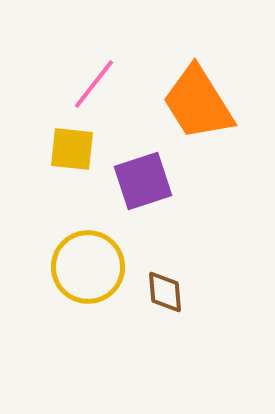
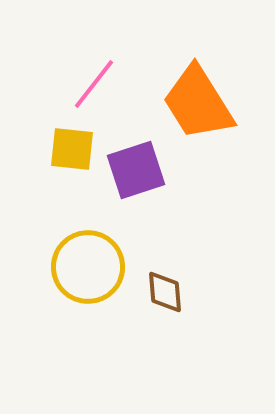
purple square: moved 7 px left, 11 px up
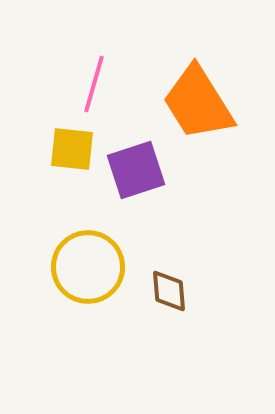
pink line: rotated 22 degrees counterclockwise
brown diamond: moved 4 px right, 1 px up
